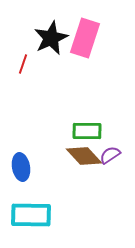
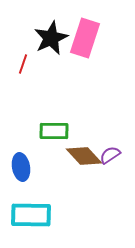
green rectangle: moved 33 px left
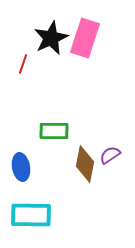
brown diamond: moved 1 px right, 8 px down; rotated 54 degrees clockwise
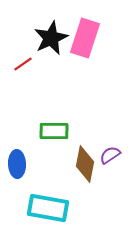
red line: rotated 36 degrees clockwise
blue ellipse: moved 4 px left, 3 px up; rotated 8 degrees clockwise
cyan rectangle: moved 17 px right, 7 px up; rotated 9 degrees clockwise
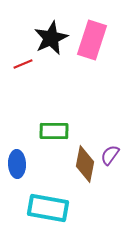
pink rectangle: moved 7 px right, 2 px down
red line: rotated 12 degrees clockwise
purple semicircle: rotated 20 degrees counterclockwise
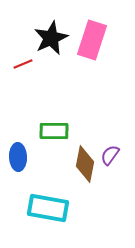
blue ellipse: moved 1 px right, 7 px up
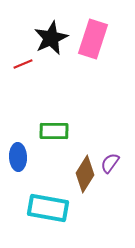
pink rectangle: moved 1 px right, 1 px up
purple semicircle: moved 8 px down
brown diamond: moved 10 px down; rotated 21 degrees clockwise
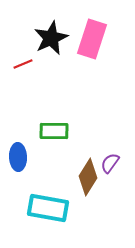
pink rectangle: moved 1 px left
brown diamond: moved 3 px right, 3 px down
